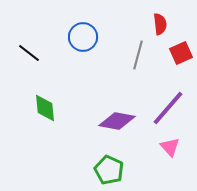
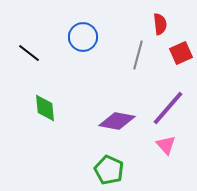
pink triangle: moved 4 px left, 2 px up
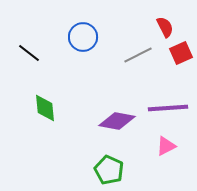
red semicircle: moved 5 px right, 3 px down; rotated 20 degrees counterclockwise
gray line: rotated 48 degrees clockwise
purple line: rotated 45 degrees clockwise
pink triangle: moved 1 px down; rotated 45 degrees clockwise
